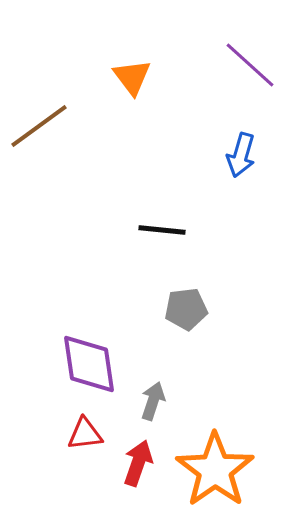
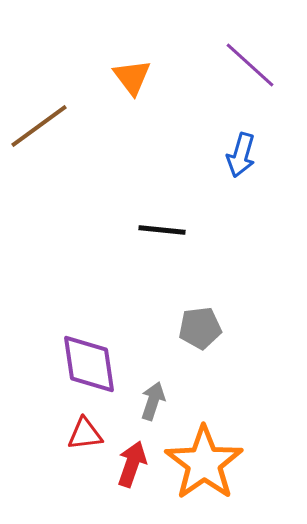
gray pentagon: moved 14 px right, 19 px down
red arrow: moved 6 px left, 1 px down
orange star: moved 11 px left, 7 px up
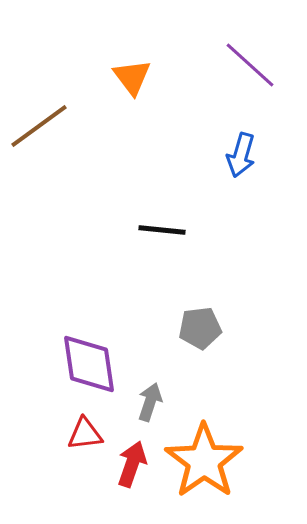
gray arrow: moved 3 px left, 1 px down
orange star: moved 2 px up
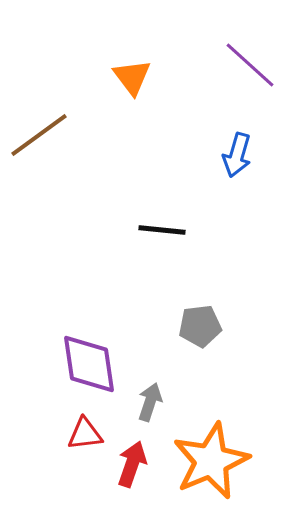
brown line: moved 9 px down
blue arrow: moved 4 px left
gray pentagon: moved 2 px up
orange star: moved 7 px right; rotated 12 degrees clockwise
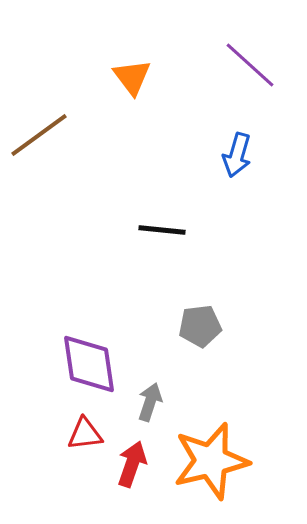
orange star: rotated 10 degrees clockwise
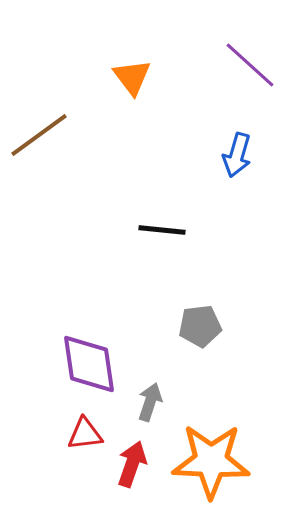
orange star: rotated 16 degrees clockwise
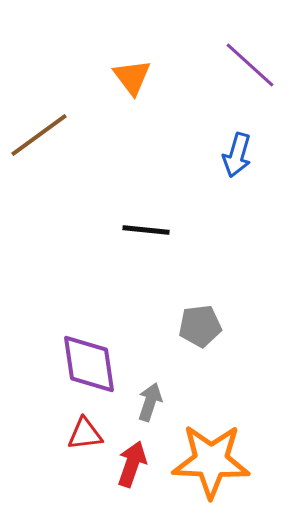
black line: moved 16 px left
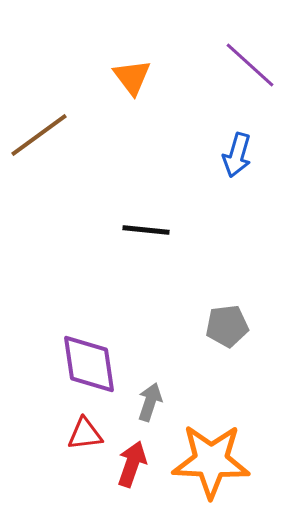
gray pentagon: moved 27 px right
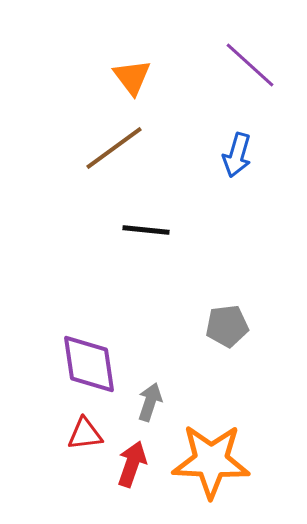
brown line: moved 75 px right, 13 px down
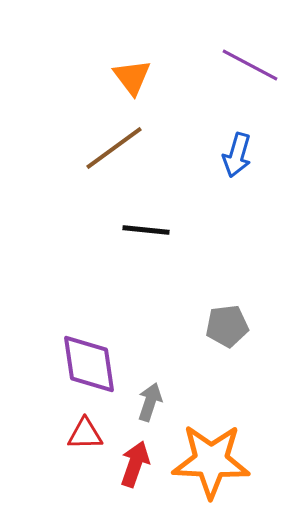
purple line: rotated 14 degrees counterclockwise
red triangle: rotated 6 degrees clockwise
red arrow: moved 3 px right
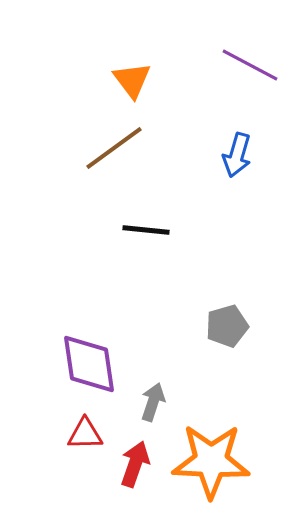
orange triangle: moved 3 px down
gray pentagon: rotated 9 degrees counterclockwise
gray arrow: moved 3 px right
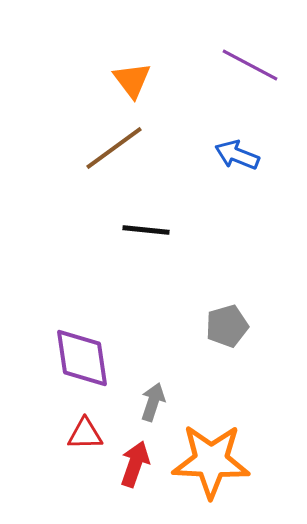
blue arrow: rotated 96 degrees clockwise
purple diamond: moved 7 px left, 6 px up
